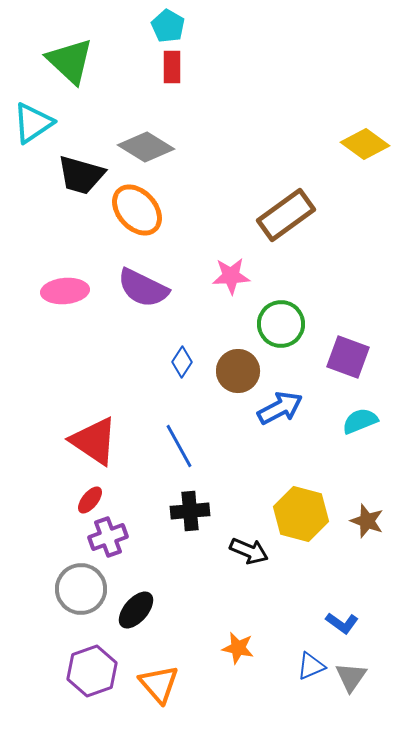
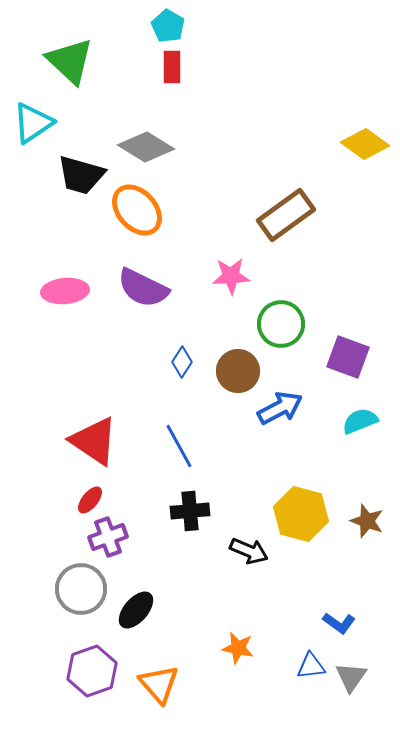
blue L-shape: moved 3 px left
blue triangle: rotated 16 degrees clockwise
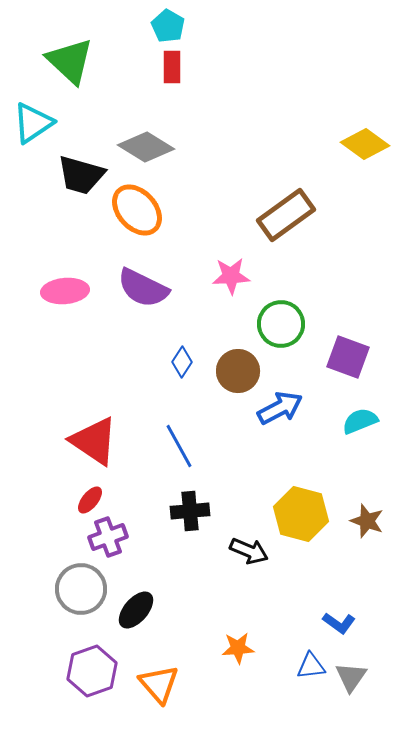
orange star: rotated 16 degrees counterclockwise
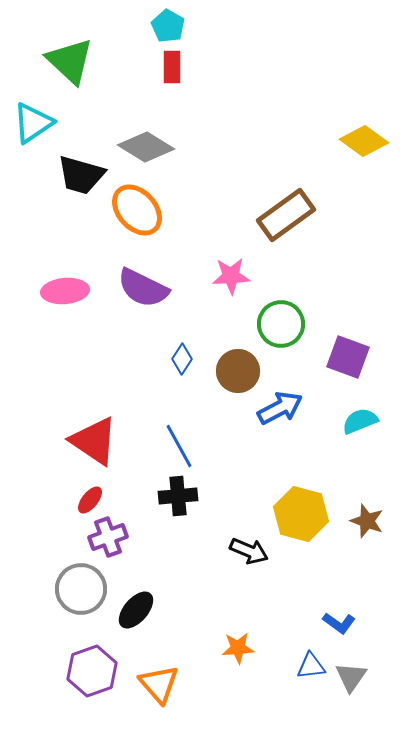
yellow diamond: moved 1 px left, 3 px up
blue diamond: moved 3 px up
black cross: moved 12 px left, 15 px up
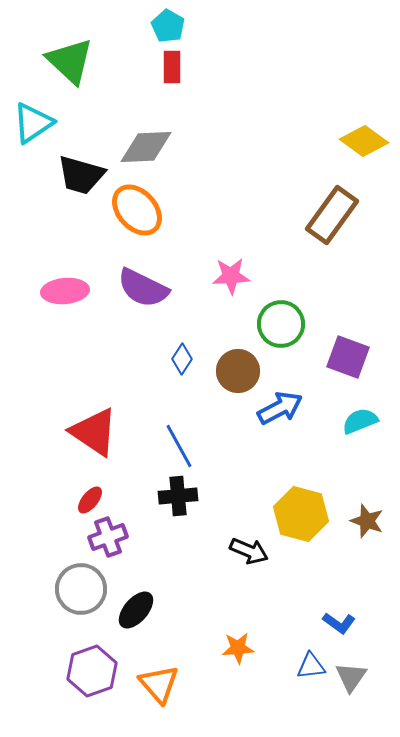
gray diamond: rotated 34 degrees counterclockwise
brown rectangle: moved 46 px right; rotated 18 degrees counterclockwise
red triangle: moved 9 px up
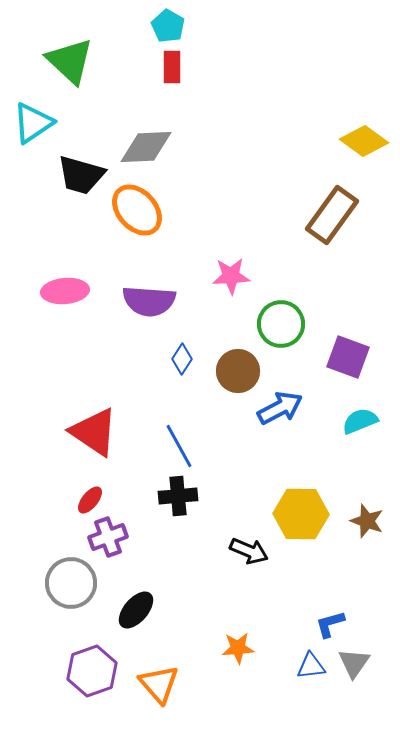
purple semicircle: moved 6 px right, 13 px down; rotated 22 degrees counterclockwise
yellow hexagon: rotated 14 degrees counterclockwise
gray circle: moved 10 px left, 6 px up
blue L-shape: moved 9 px left, 1 px down; rotated 128 degrees clockwise
gray triangle: moved 3 px right, 14 px up
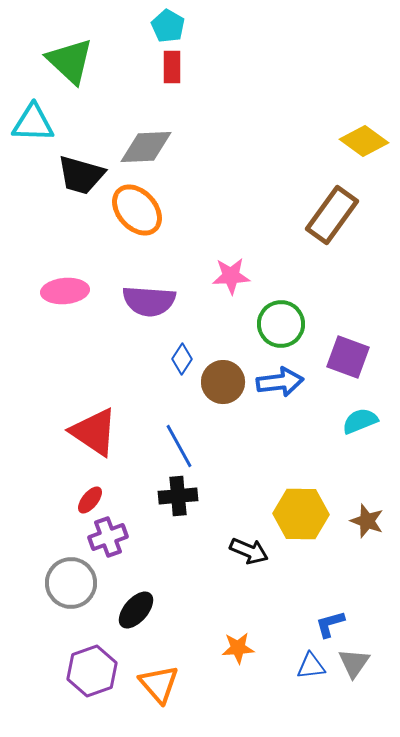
cyan triangle: rotated 36 degrees clockwise
brown circle: moved 15 px left, 11 px down
blue arrow: moved 26 px up; rotated 21 degrees clockwise
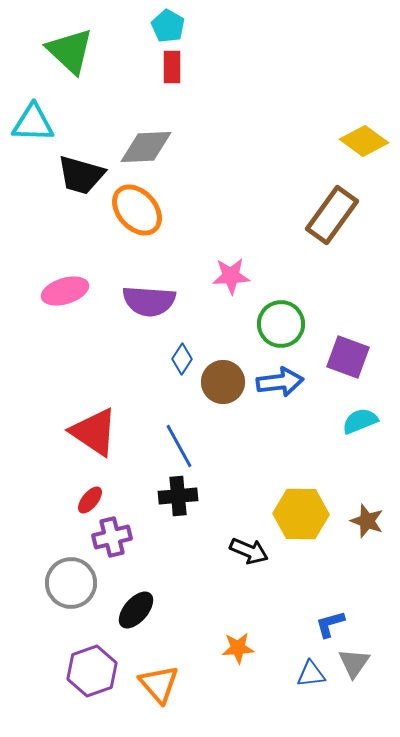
green triangle: moved 10 px up
pink ellipse: rotated 12 degrees counterclockwise
purple cross: moved 4 px right; rotated 6 degrees clockwise
blue triangle: moved 8 px down
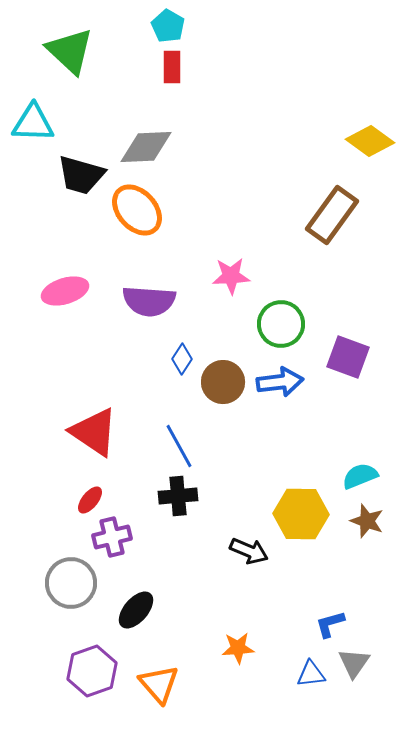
yellow diamond: moved 6 px right
cyan semicircle: moved 55 px down
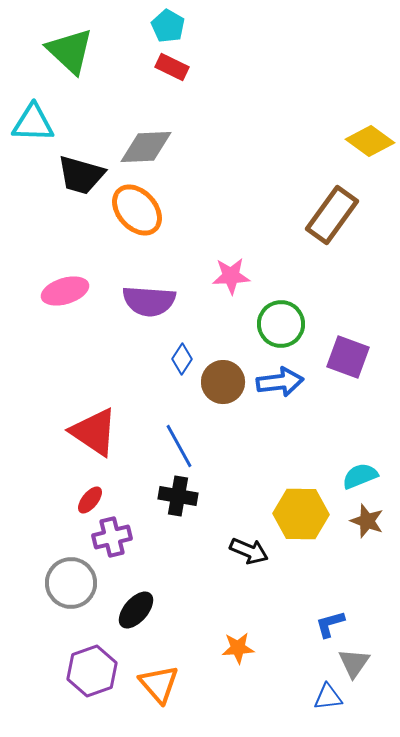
red rectangle: rotated 64 degrees counterclockwise
black cross: rotated 15 degrees clockwise
blue triangle: moved 17 px right, 23 px down
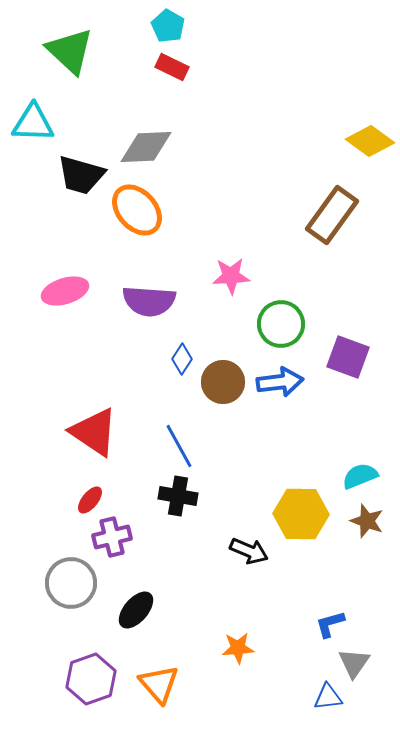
purple hexagon: moved 1 px left, 8 px down
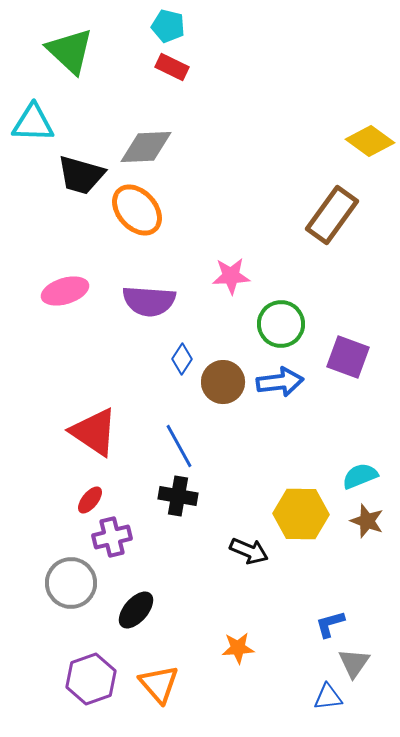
cyan pentagon: rotated 16 degrees counterclockwise
